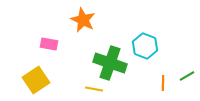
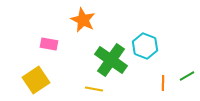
green cross: moved 1 px right, 3 px up; rotated 16 degrees clockwise
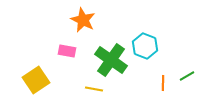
pink rectangle: moved 18 px right, 7 px down
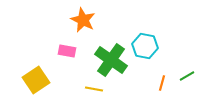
cyan hexagon: rotated 10 degrees counterclockwise
orange line: moved 1 px left; rotated 14 degrees clockwise
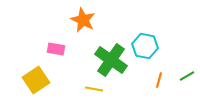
pink rectangle: moved 11 px left, 2 px up
orange line: moved 3 px left, 3 px up
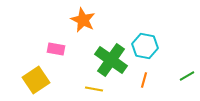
orange line: moved 15 px left
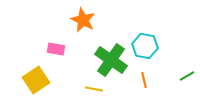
orange line: rotated 28 degrees counterclockwise
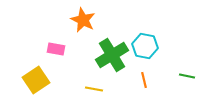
green cross: moved 1 px right, 5 px up; rotated 24 degrees clockwise
green line: rotated 42 degrees clockwise
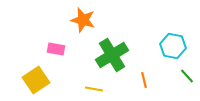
orange star: rotated 10 degrees counterclockwise
cyan hexagon: moved 28 px right
green line: rotated 35 degrees clockwise
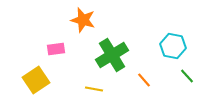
pink rectangle: rotated 18 degrees counterclockwise
orange line: rotated 28 degrees counterclockwise
